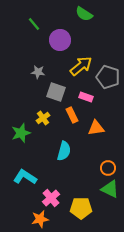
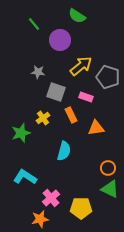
green semicircle: moved 7 px left, 2 px down
orange rectangle: moved 1 px left
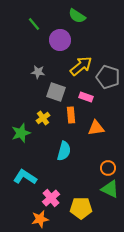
orange rectangle: rotated 21 degrees clockwise
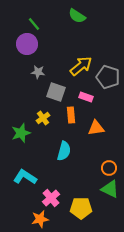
purple circle: moved 33 px left, 4 px down
orange circle: moved 1 px right
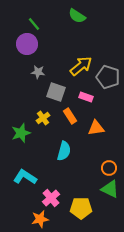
orange rectangle: moved 1 px left, 1 px down; rotated 28 degrees counterclockwise
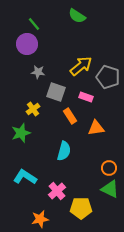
yellow cross: moved 10 px left, 9 px up
pink cross: moved 6 px right, 7 px up
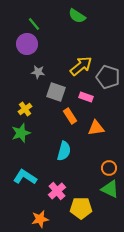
yellow cross: moved 8 px left
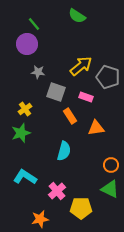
orange circle: moved 2 px right, 3 px up
